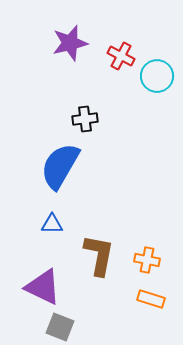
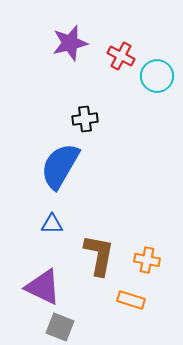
orange rectangle: moved 20 px left, 1 px down
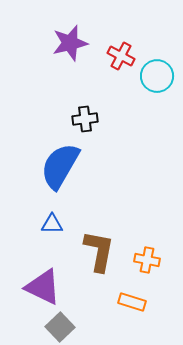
brown L-shape: moved 4 px up
orange rectangle: moved 1 px right, 2 px down
gray square: rotated 24 degrees clockwise
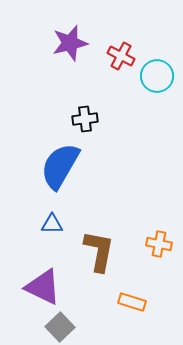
orange cross: moved 12 px right, 16 px up
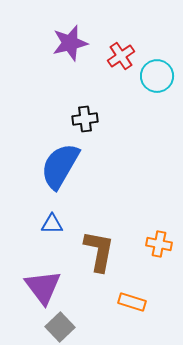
red cross: rotated 28 degrees clockwise
purple triangle: rotated 27 degrees clockwise
